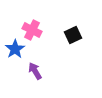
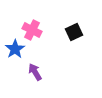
black square: moved 1 px right, 3 px up
purple arrow: moved 1 px down
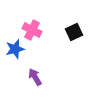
blue star: rotated 18 degrees clockwise
purple arrow: moved 5 px down
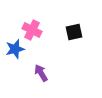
black square: rotated 12 degrees clockwise
purple arrow: moved 6 px right, 4 px up
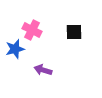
black square: rotated 12 degrees clockwise
purple arrow: moved 2 px right, 3 px up; rotated 42 degrees counterclockwise
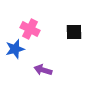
pink cross: moved 2 px left, 1 px up
